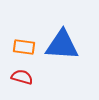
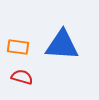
orange rectangle: moved 6 px left
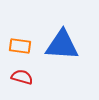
orange rectangle: moved 2 px right, 1 px up
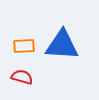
orange rectangle: moved 4 px right; rotated 10 degrees counterclockwise
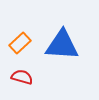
orange rectangle: moved 4 px left, 3 px up; rotated 40 degrees counterclockwise
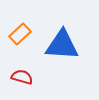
orange rectangle: moved 9 px up
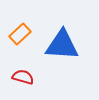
red semicircle: moved 1 px right
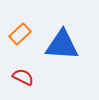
red semicircle: rotated 10 degrees clockwise
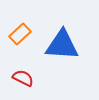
red semicircle: moved 1 px down
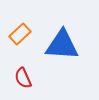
red semicircle: rotated 140 degrees counterclockwise
